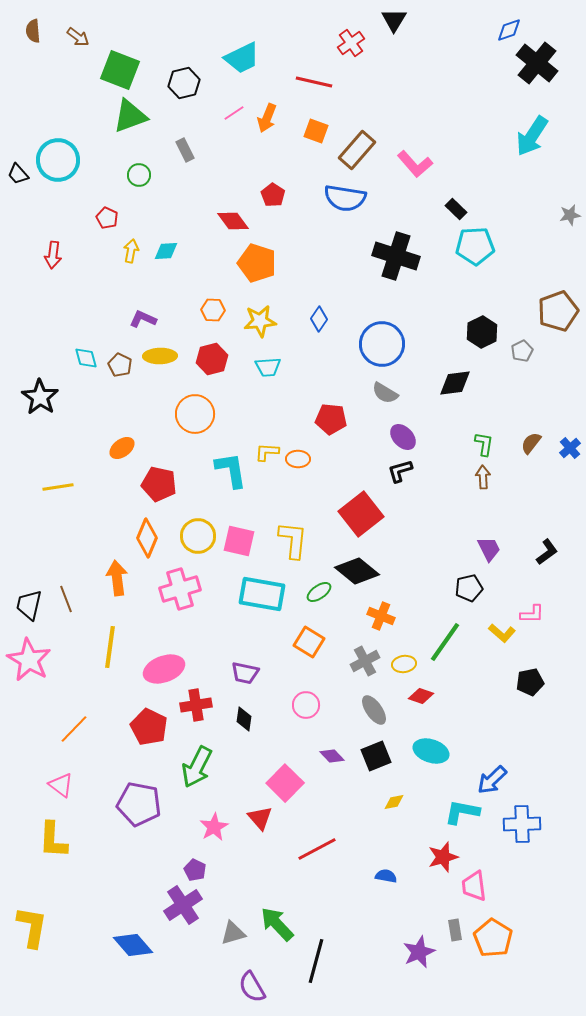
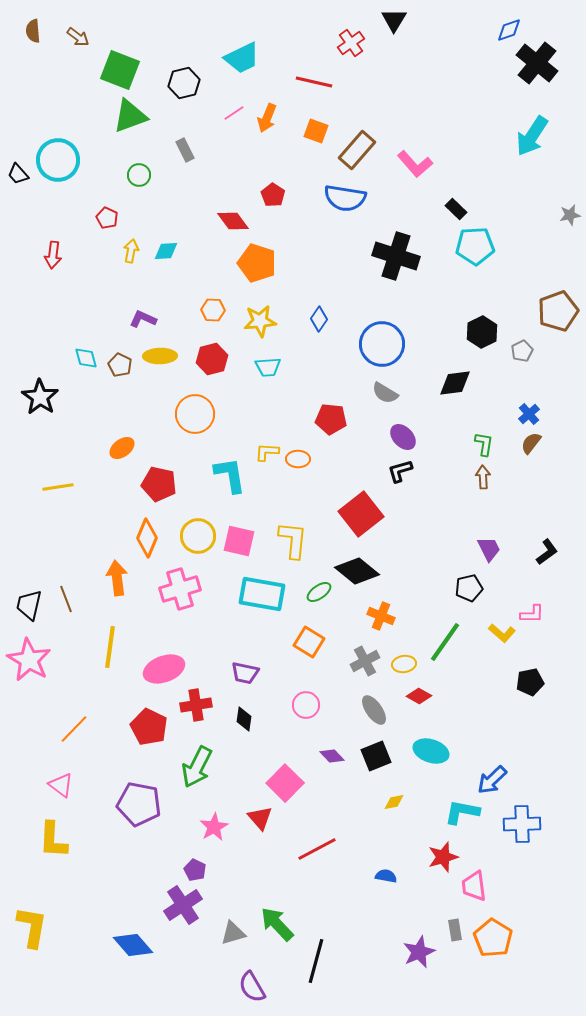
blue cross at (570, 448): moved 41 px left, 34 px up
cyan L-shape at (231, 470): moved 1 px left, 5 px down
red diamond at (421, 696): moved 2 px left; rotated 10 degrees clockwise
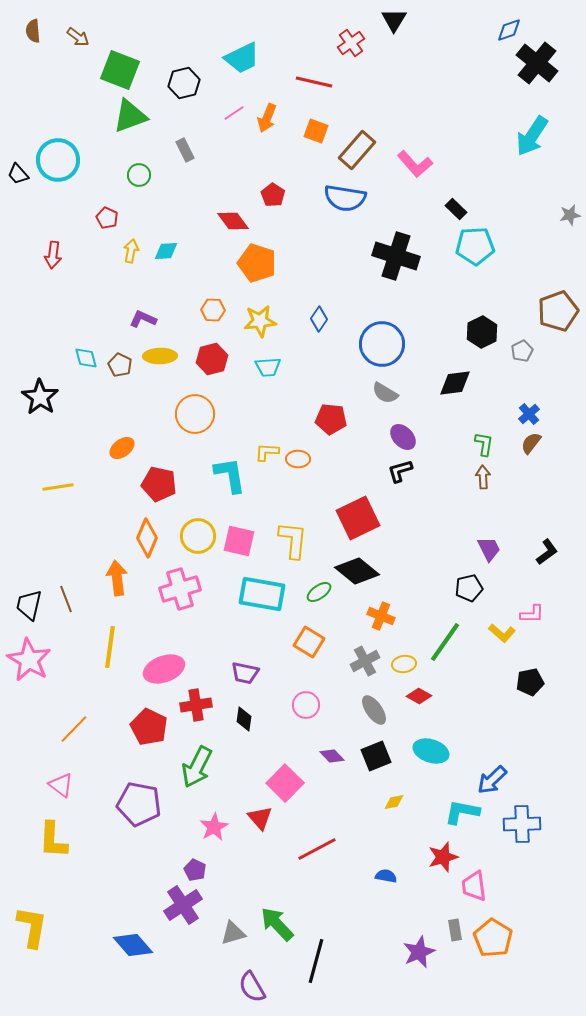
red square at (361, 514): moved 3 px left, 4 px down; rotated 12 degrees clockwise
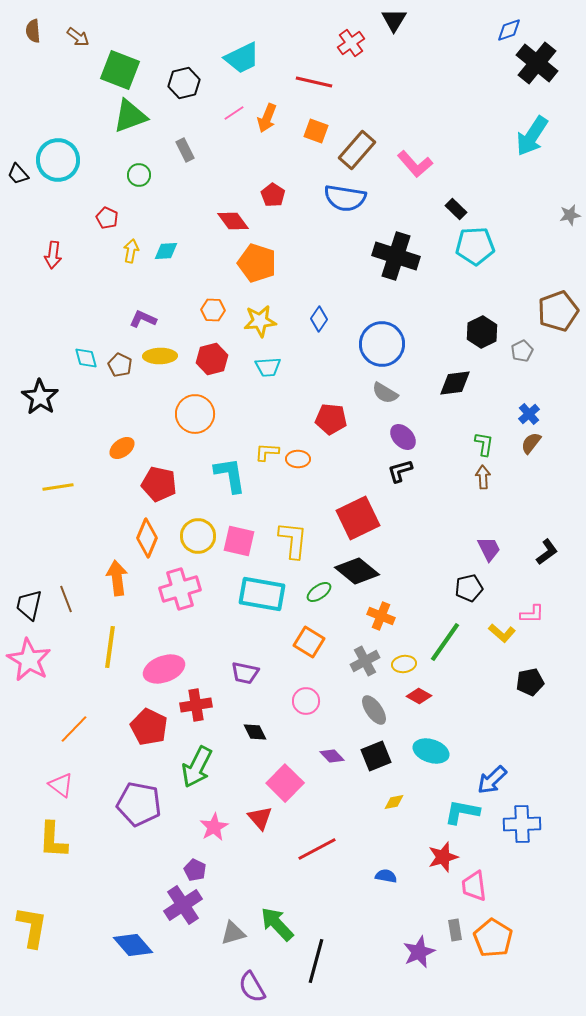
pink circle at (306, 705): moved 4 px up
black diamond at (244, 719): moved 11 px right, 13 px down; rotated 35 degrees counterclockwise
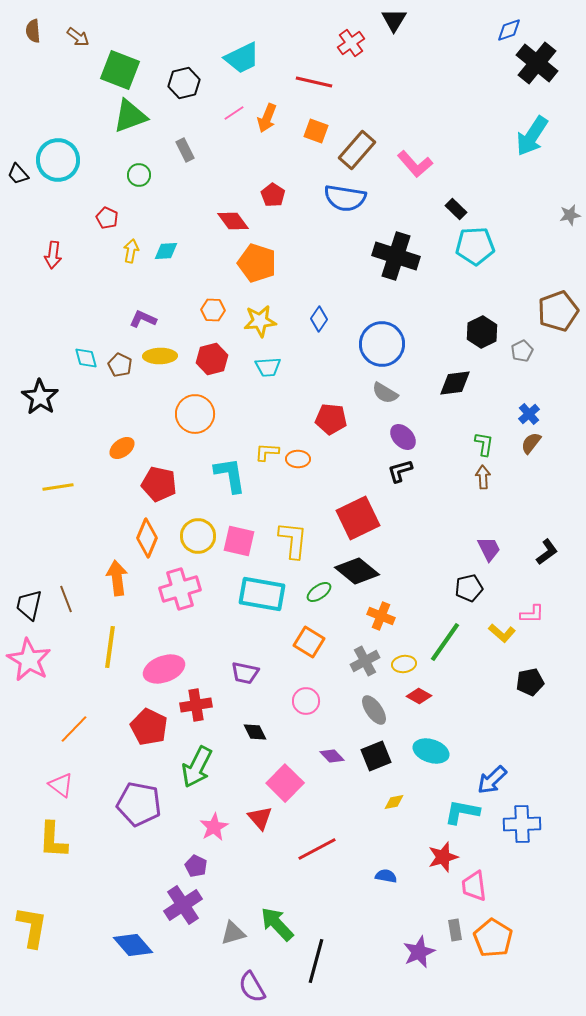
purple pentagon at (195, 870): moved 1 px right, 4 px up
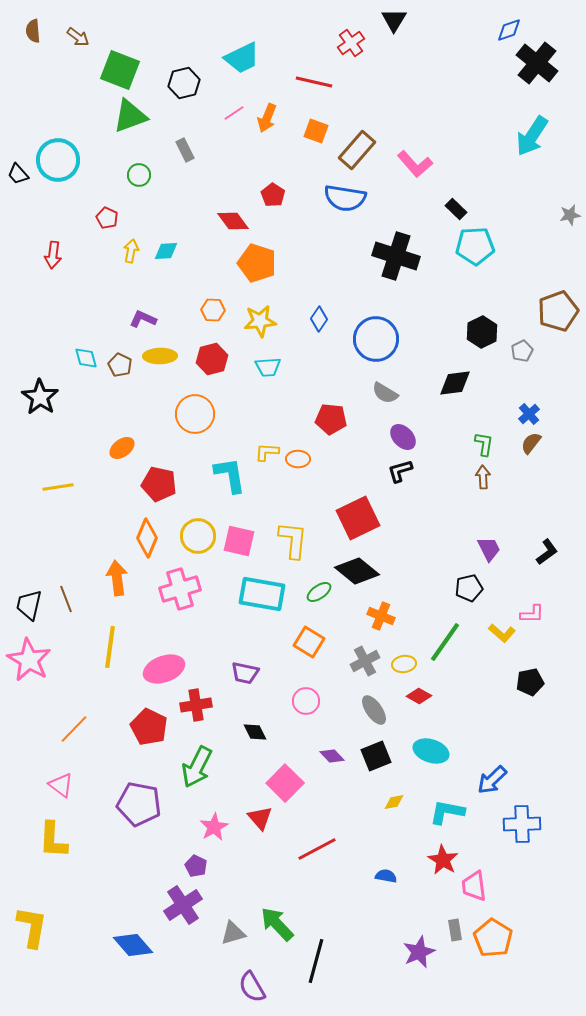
blue circle at (382, 344): moved 6 px left, 5 px up
cyan L-shape at (462, 812): moved 15 px left
red star at (443, 857): moved 3 px down; rotated 24 degrees counterclockwise
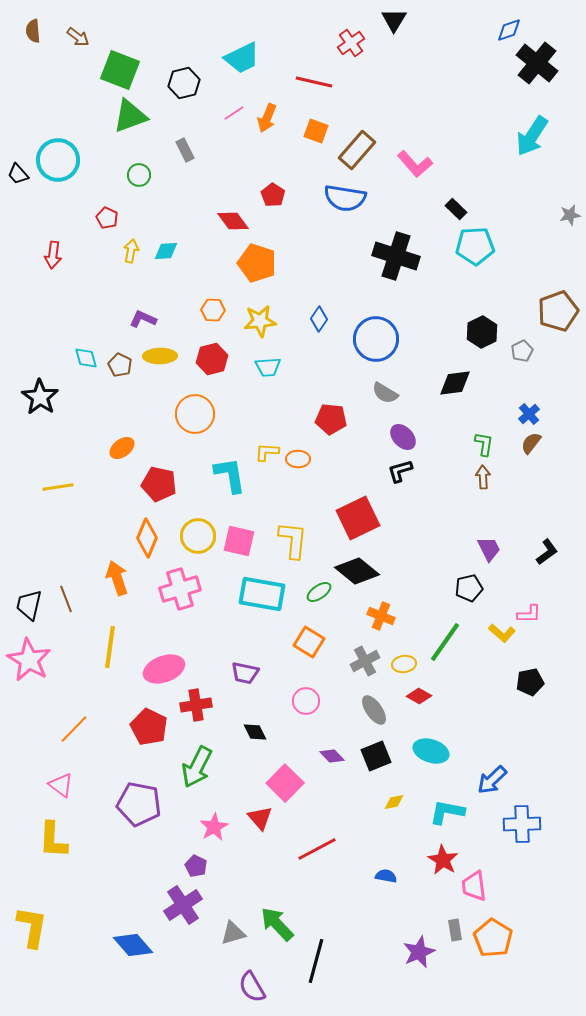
orange arrow at (117, 578): rotated 12 degrees counterclockwise
pink L-shape at (532, 614): moved 3 px left
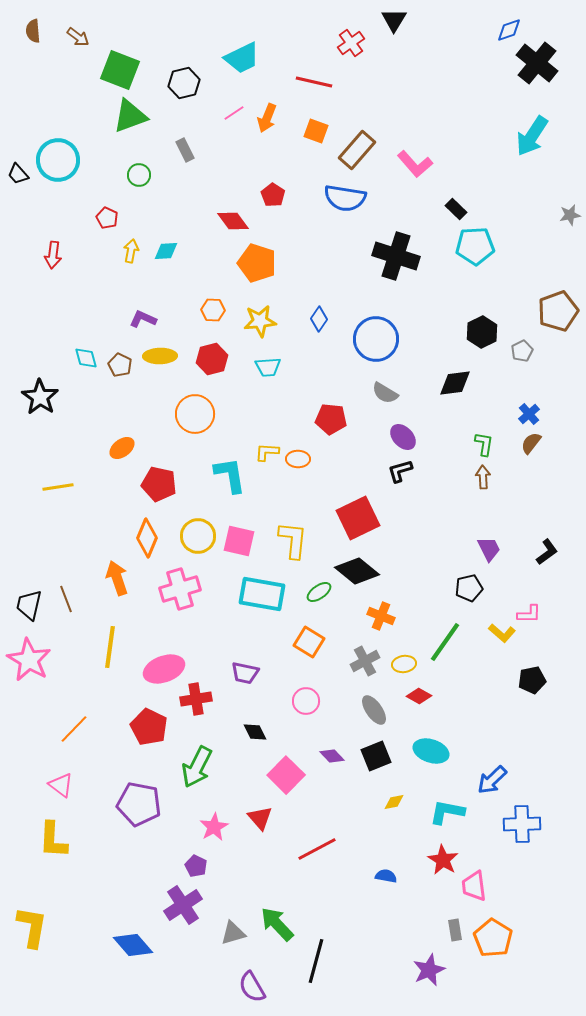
black pentagon at (530, 682): moved 2 px right, 2 px up
red cross at (196, 705): moved 6 px up
pink square at (285, 783): moved 1 px right, 8 px up
purple star at (419, 952): moved 10 px right, 18 px down
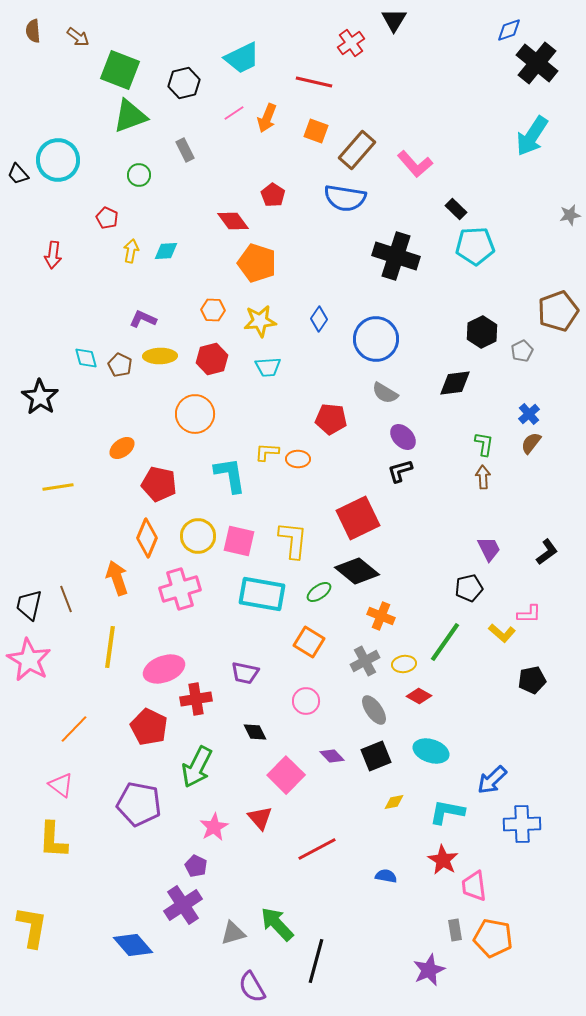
orange pentagon at (493, 938): rotated 21 degrees counterclockwise
